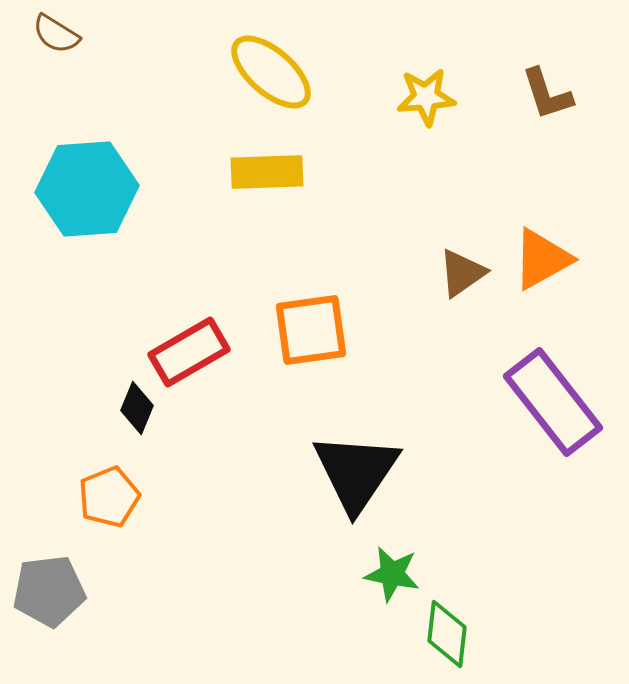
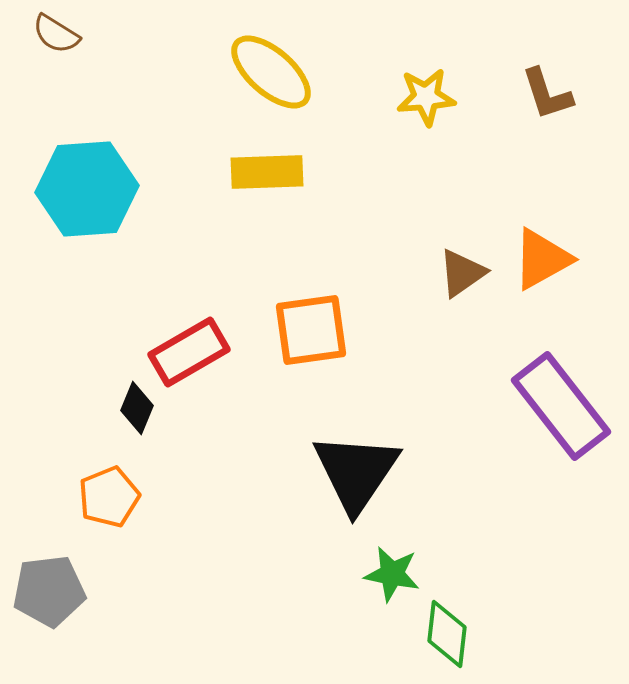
purple rectangle: moved 8 px right, 4 px down
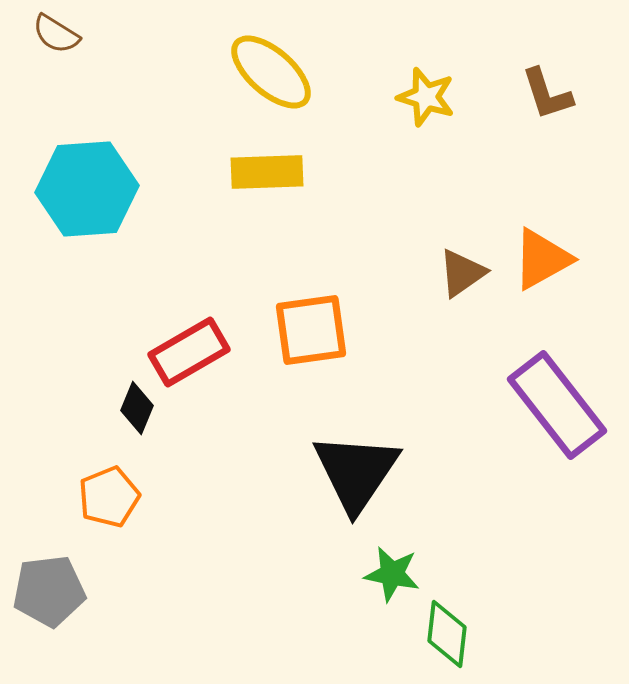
yellow star: rotated 22 degrees clockwise
purple rectangle: moved 4 px left, 1 px up
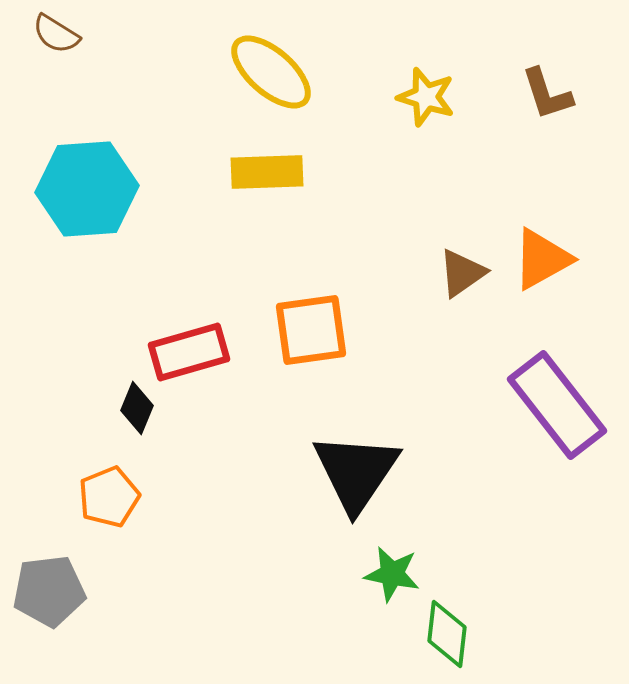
red rectangle: rotated 14 degrees clockwise
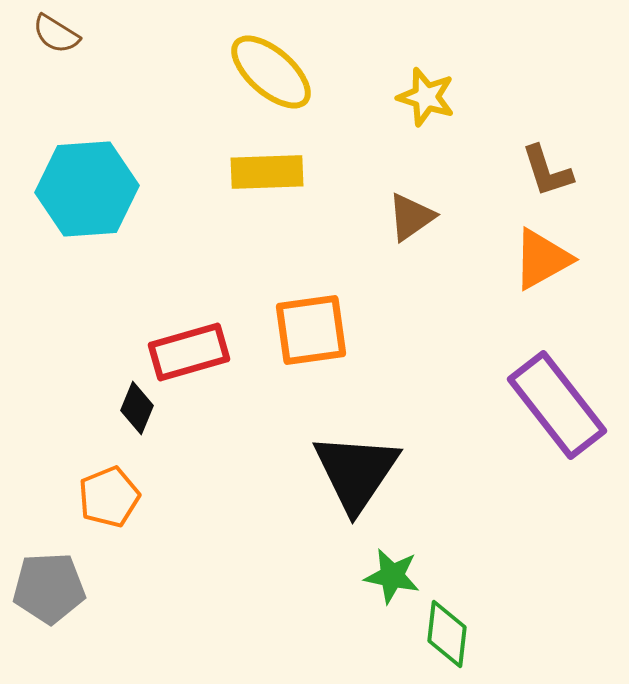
brown L-shape: moved 77 px down
brown triangle: moved 51 px left, 56 px up
green star: moved 2 px down
gray pentagon: moved 3 px up; rotated 4 degrees clockwise
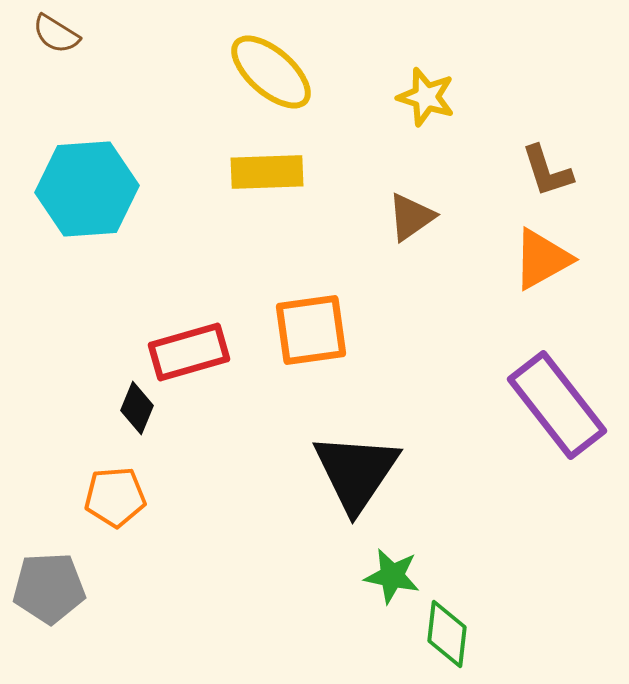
orange pentagon: moved 6 px right; rotated 18 degrees clockwise
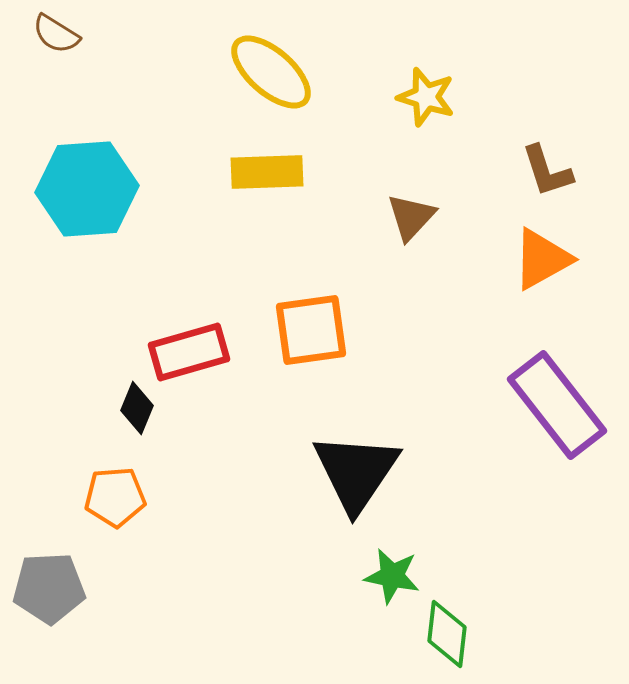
brown triangle: rotated 12 degrees counterclockwise
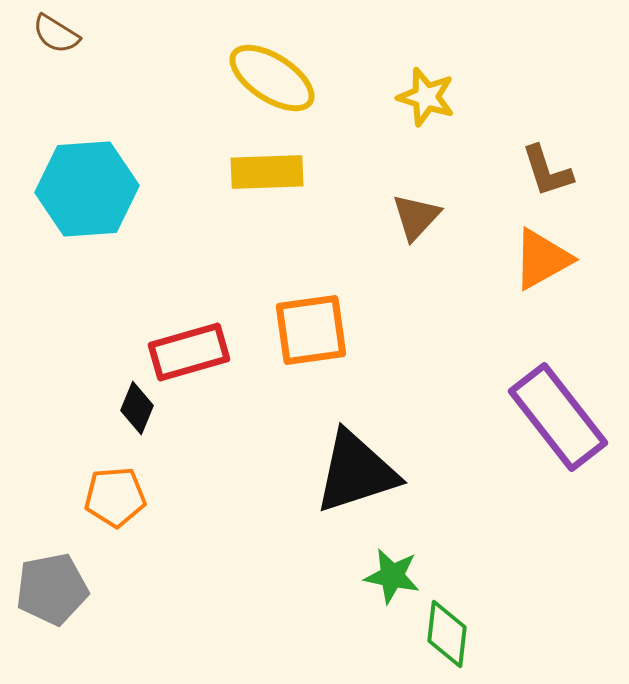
yellow ellipse: moved 1 px right, 6 px down; rotated 8 degrees counterclockwise
brown triangle: moved 5 px right
purple rectangle: moved 1 px right, 12 px down
black triangle: rotated 38 degrees clockwise
gray pentagon: moved 3 px right, 1 px down; rotated 8 degrees counterclockwise
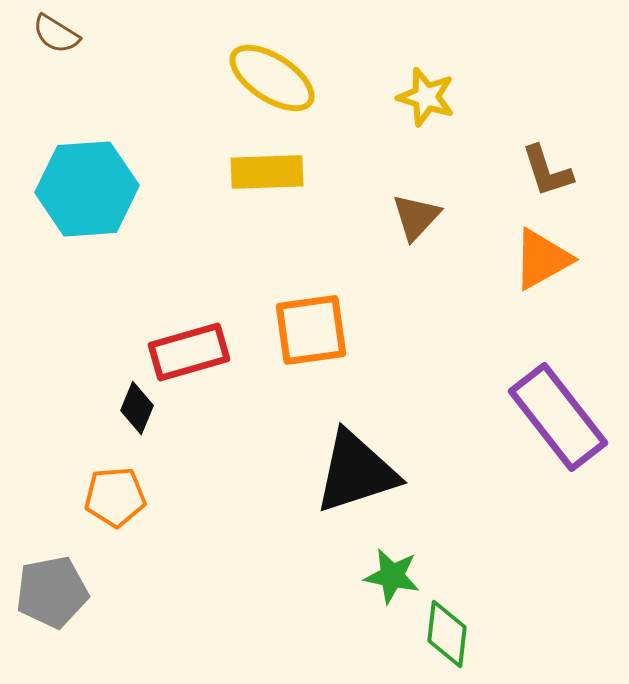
gray pentagon: moved 3 px down
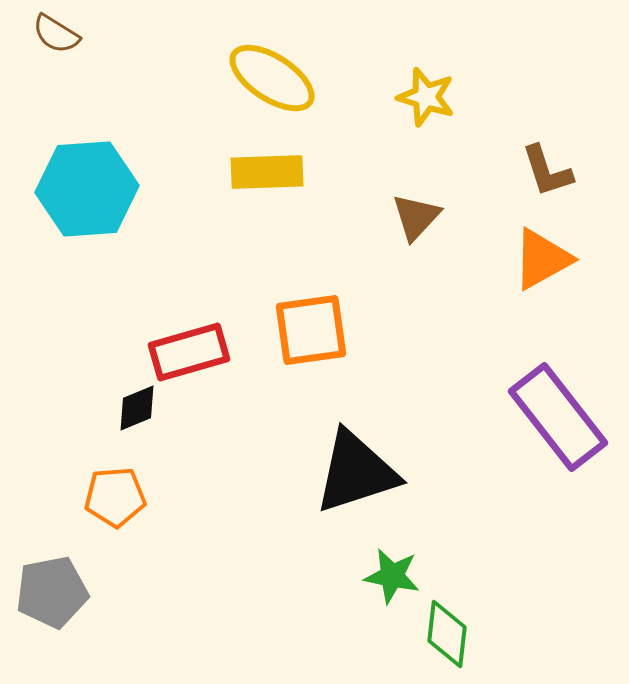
black diamond: rotated 45 degrees clockwise
